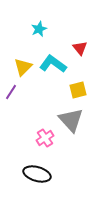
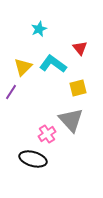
yellow square: moved 2 px up
pink cross: moved 2 px right, 4 px up
black ellipse: moved 4 px left, 15 px up
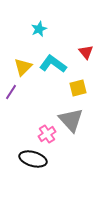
red triangle: moved 6 px right, 4 px down
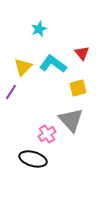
red triangle: moved 4 px left, 1 px down
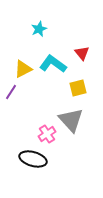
yellow triangle: moved 2 px down; rotated 18 degrees clockwise
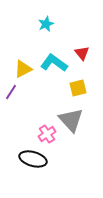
cyan star: moved 7 px right, 5 px up
cyan L-shape: moved 1 px right, 1 px up
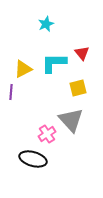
cyan L-shape: rotated 36 degrees counterclockwise
purple line: rotated 28 degrees counterclockwise
